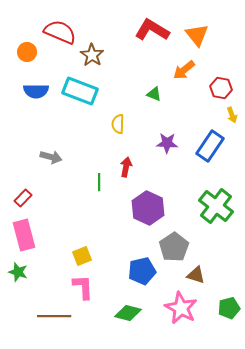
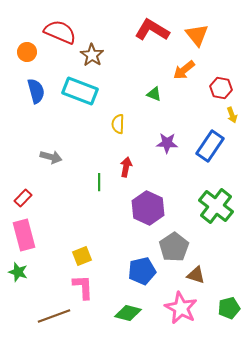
blue semicircle: rotated 105 degrees counterclockwise
brown line: rotated 20 degrees counterclockwise
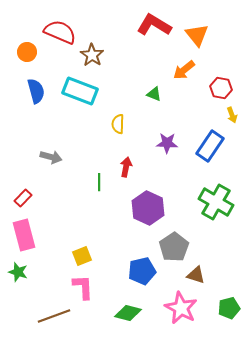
red L-shape: moved 2 px right, 5 px up
green cross: moved 4 px up; rotated 8 degrees counterclockwise
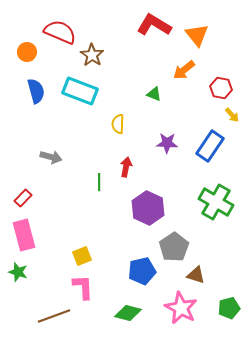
yellow arrow: rotated 21 degrees counterclockwise
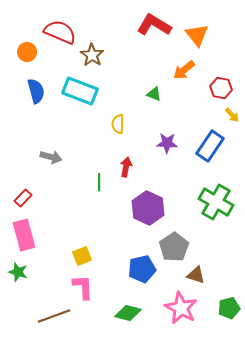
blue pentagon: moved 2 px up
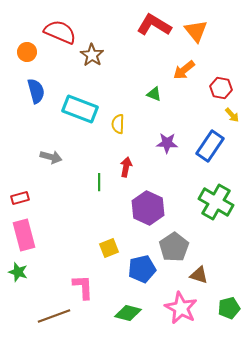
orange triangle: moved 1 px left, 4 px up
cyan rectangle: moved 18 px down
red rectangle: moved 3 px left; rotated 30 degrees clockwise
yellow square: moved 27 px right, 8 px up
brown triangle: moved 3 px right
